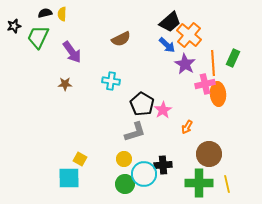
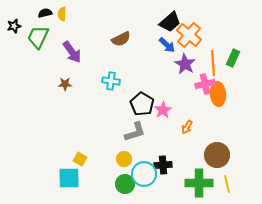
brown circle: moved 8 px right, 1 px down
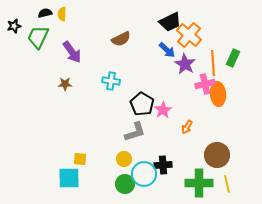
black trapezoid: rotated 15 degrees clockwise
blue arrow: moved 5 px down
yellow square: rotated 24 degrees counterclockwise
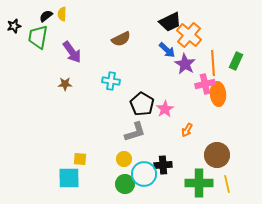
black semicircle: moved 1 px right, 3 px down; rotated 24 degrees counterclockwise
green trapezoid: rotated 15 degrees counterclockwise
green rectangle: moved 3 px right, 3 px down
pink star: moved 2 px right, 1 px up
orange arrow: moved 3 px down
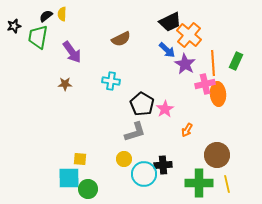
green circle: moved 37 px left, 5 px down
